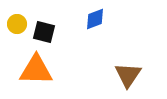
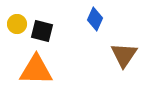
blue diamond: rotated 45 degrees counterclockwise
black square: moved 2 px left, 1 px up
brown triangle: moved 4 px left, 20 px up
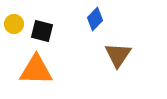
blue diamond: rotated 20 degrees clockwise
yellow circle: moved 3 px left
brown triangle: moved 6 px left
